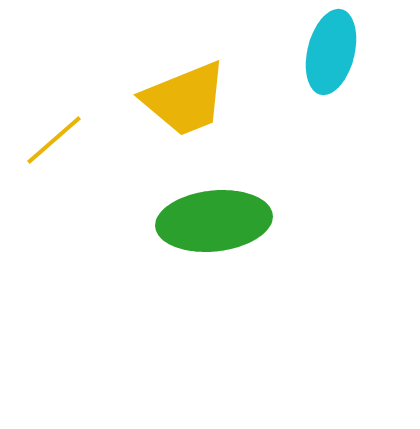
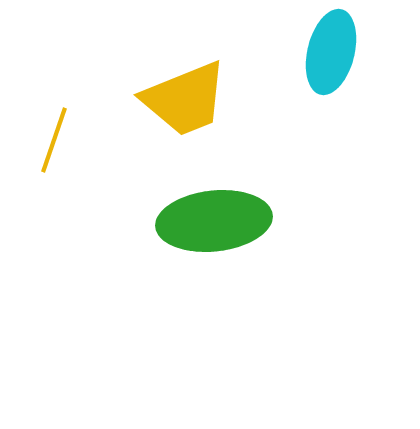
yellow line: rotated 30 degrees counterclockwise
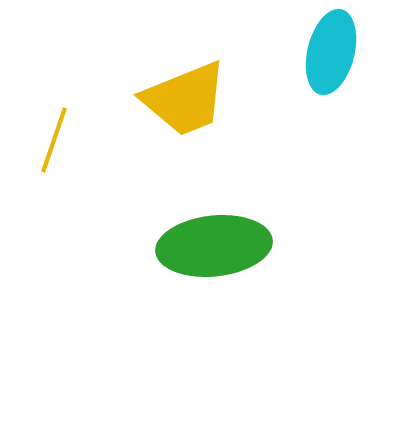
green ellipse: moved 25 px down
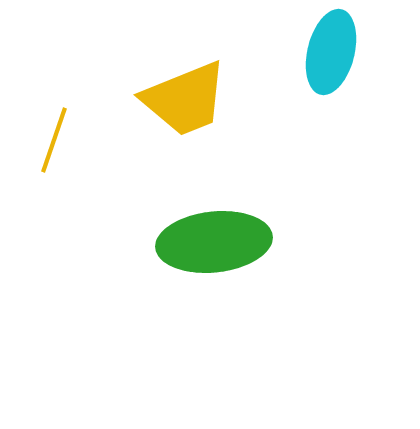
green ellipse: moved 4 px up
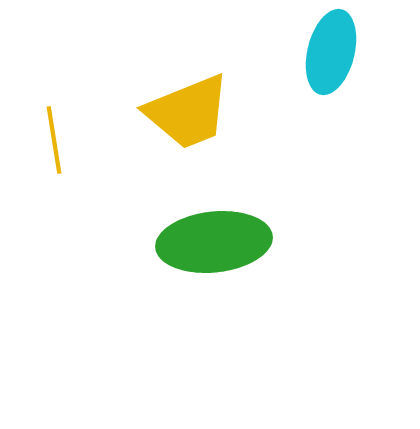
yellow trapezoid: moved 3 px right, 13 px down
yellow line: rotated 28 degrees counterclockwise
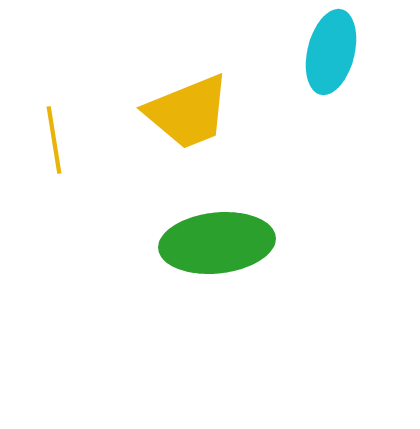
green ellipse: moved 3 px right, 1 px down
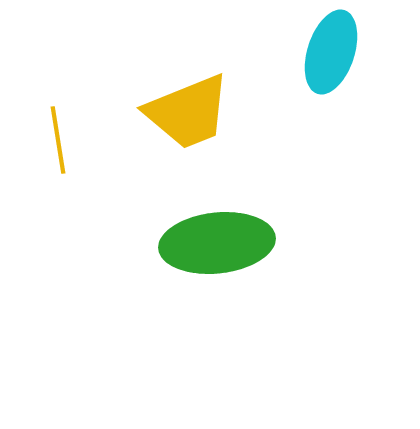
cyan ellipse: rotated 4 degrees clockwise
yellow line: moved 4 px right
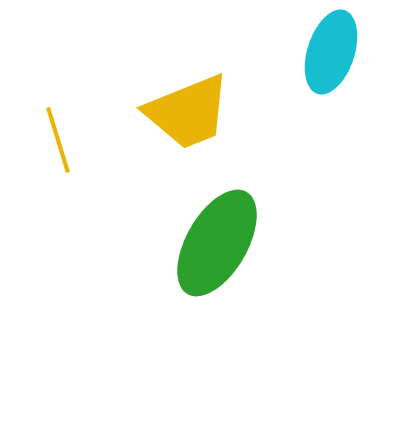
yellow line: rotated 8 degrees counterclockwise
green ellipse: rotated 54 degrees counterclockwise
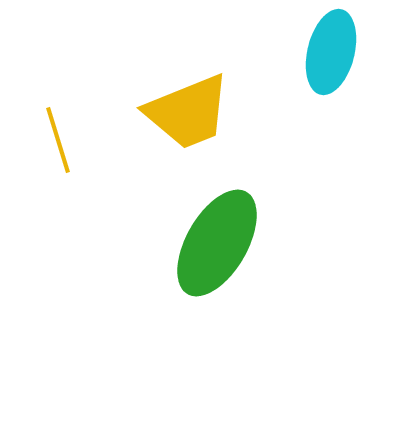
cyan ellipse: rotated 4 degrees counterclockwise
